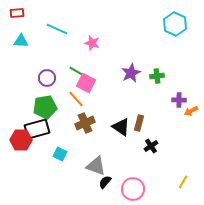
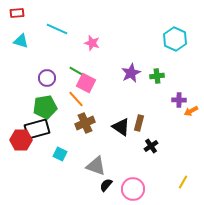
cyan hexagon: moved 15 px down
cyan triangle: rotated 14 degrees clockwise
black semicircle: moved 1 px right, 3 px down
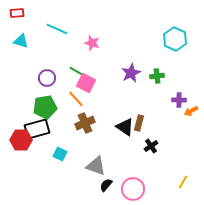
black triangle: moved 4 px right
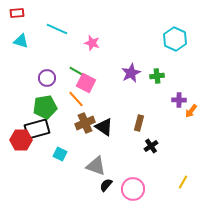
orange arrow: rotated 24 degrees counterclockwise
black triangle: moved 21 px left
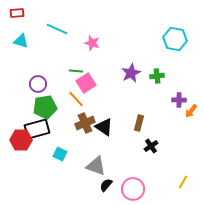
cyan hexagon: rotated 15 degrees counterclockwise
green line: rotated 24 degrees counterclockwise
purple circle: moved 9 px left, 6 px down
pink square: rotated 30 degrees clockwise
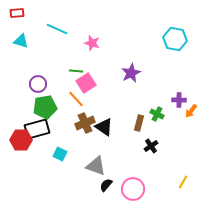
green cross: moved 38 px down; rotated 32 degrees clockwise
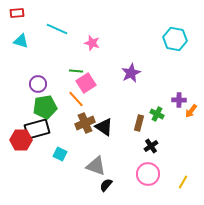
pink circle: moved 15 px right, 15 px up
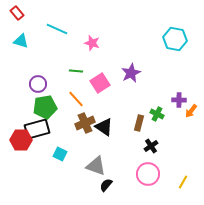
red rectangle: rotated 56 degrees clockwise
pink square: moved 14 px right
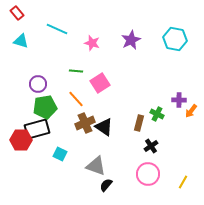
purple star: moved 33 px up
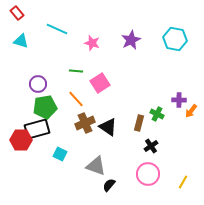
black triangle: moved 4 px right
black semicircle: moved 3 px right
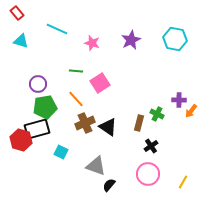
red hexagon: rotated 15 degrees clockwise
cyan square: moved 1 px right, 2 px up
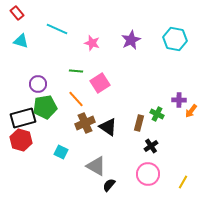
black rectangle: moved 14 px left, 11 px up
gray triangle: rotated 10 degrees clockwise
